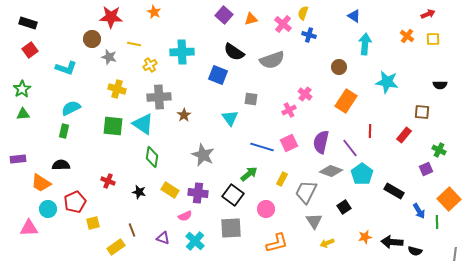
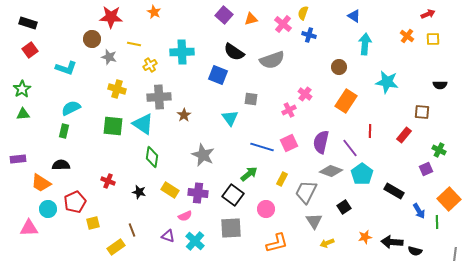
purple triangle at (163, 238): moved 5 px right, 2 px up
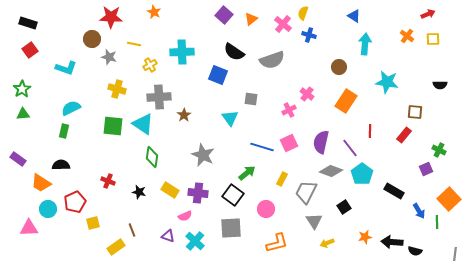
orange triangle at (251, 19): rotated 24 degrees counterclockwise
pink cross at (305, 94): moved 2 px right
brown square at (422, 112): moved 7 px left
purple rectangle at (18, 159): rotated 42 degrees clockwise
green arrow at (249, 174): moved 2 px left, 1 px up
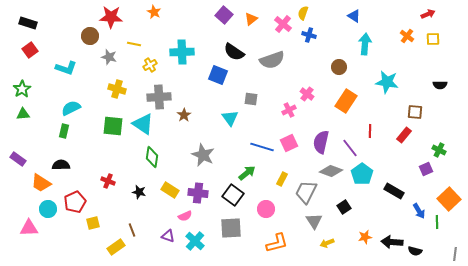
brown circle at (92, 39): moved 2 px left, 3 px up
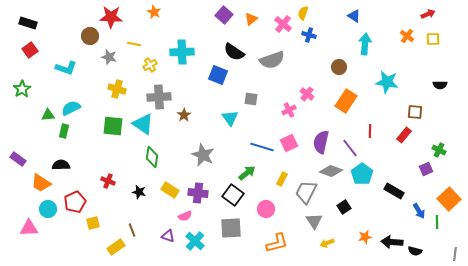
green triangle at (23, 114): moved 25 px right, 1 px down
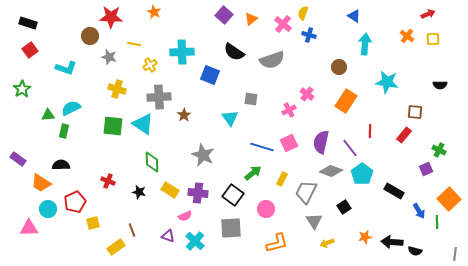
blue square at (218, 75): moved 8 px left
green diamond at (152, 157): moved 5 px down; rotated 10 degrees counterclockwise
green arrow at (247, 173): moved 6 px right
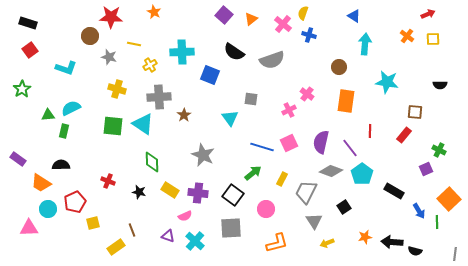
orange rectangle at (346, 101): rotated 25 degrees counterclockwise
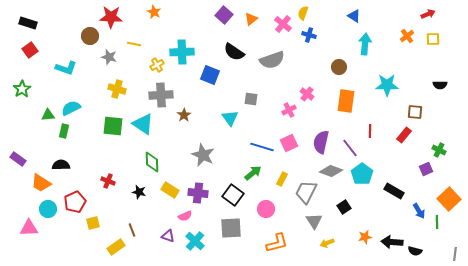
orange cross at (407, 36): rotated 16 degrees clockwise
yellow cross at (150, 65): moved 7 px right
cyan star at (387, 82): moved 3 px down; rotated 10 degrees counterclockwise
gray cross at (159, 97): moved 2 px right, 2 px up
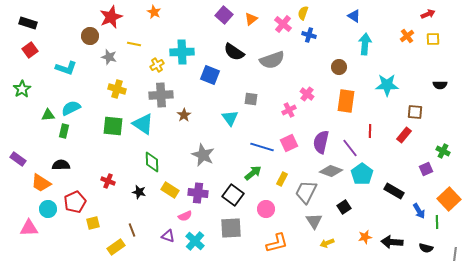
red star at (111, 17): rotated 25 degrees counterclockwise
green cross at (439, 150): moved 4 px right, 1 px down
black semicircle at (415, 251): moved 11 px right, 3 px up
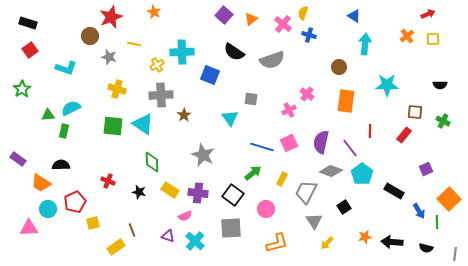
green cross at (443, 151): moved 30 px up
yellow arrow at (327, 243): rotated 24 degrees counterclockwise
